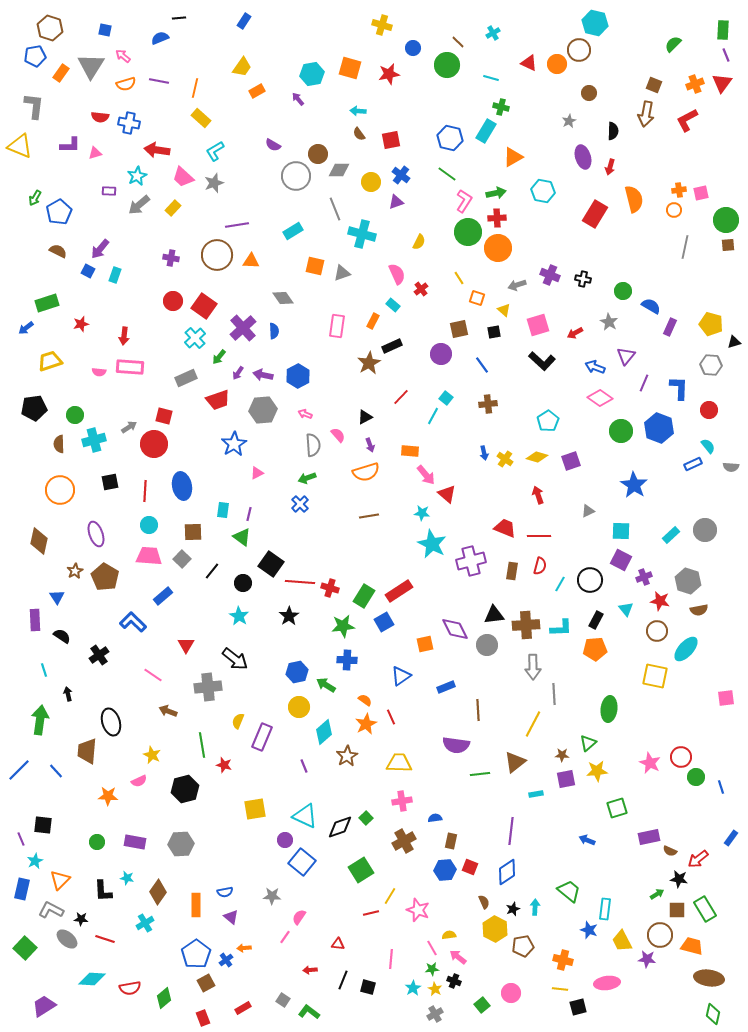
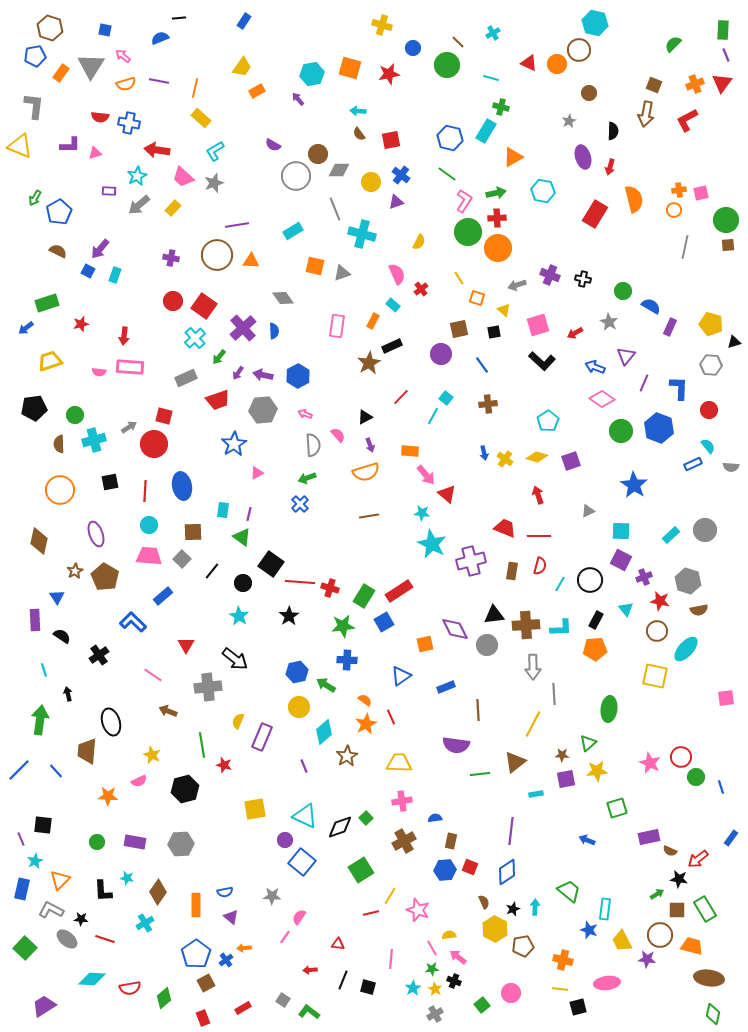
pink diamond at (600, 398): moved 2 px right, 1 px down
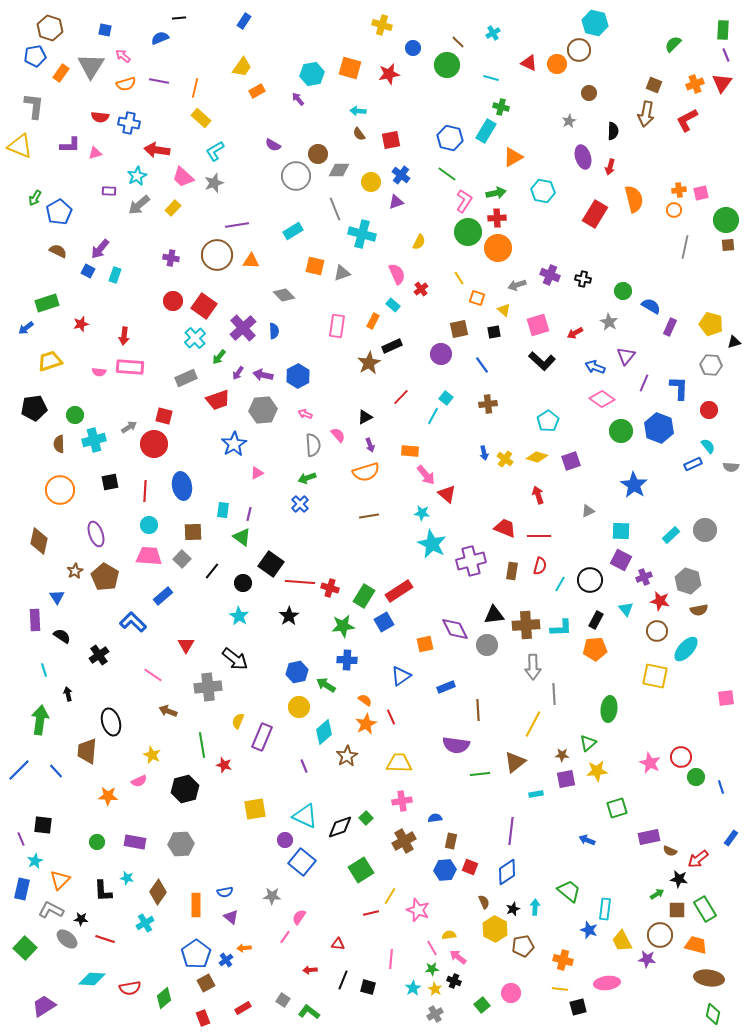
gray diamond at (283, 298): moved 1 px right, 3 px up; rotated 10 degrees counterclockwise
orange trapezoid at (692, 946): moved 4 px right, 1 px up
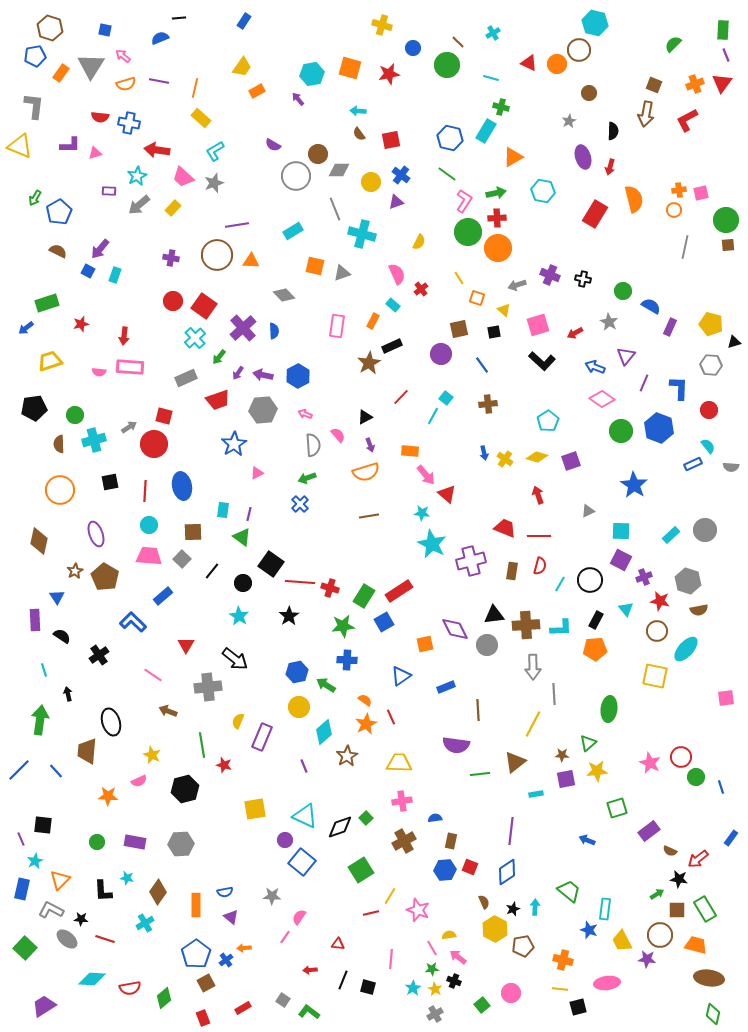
purple rectangle at (649, 837): moved 6 px up; rotated 25 degrees counterclockwise
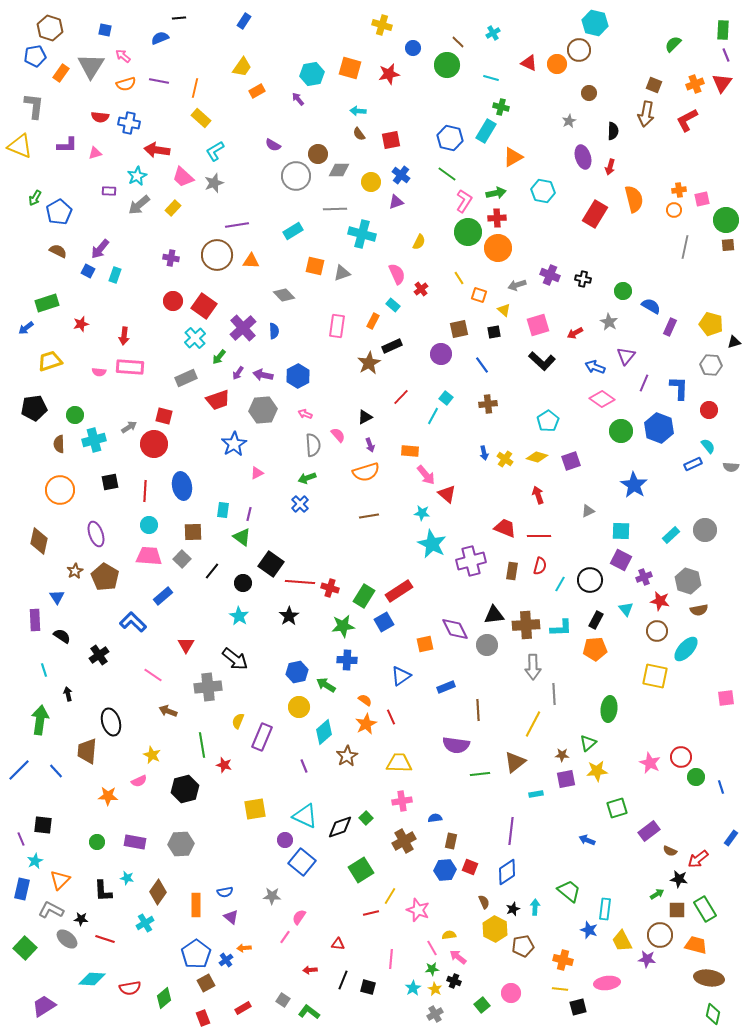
purple L-shape at (70, 145): moved 3 px left
pink square at (701, 193): moved 1 px right, 6 px down
gray line at (335, 209): rotated 70 degrees counterclockwise
orange square at (477, 298): moved 2 px right, 3 px up
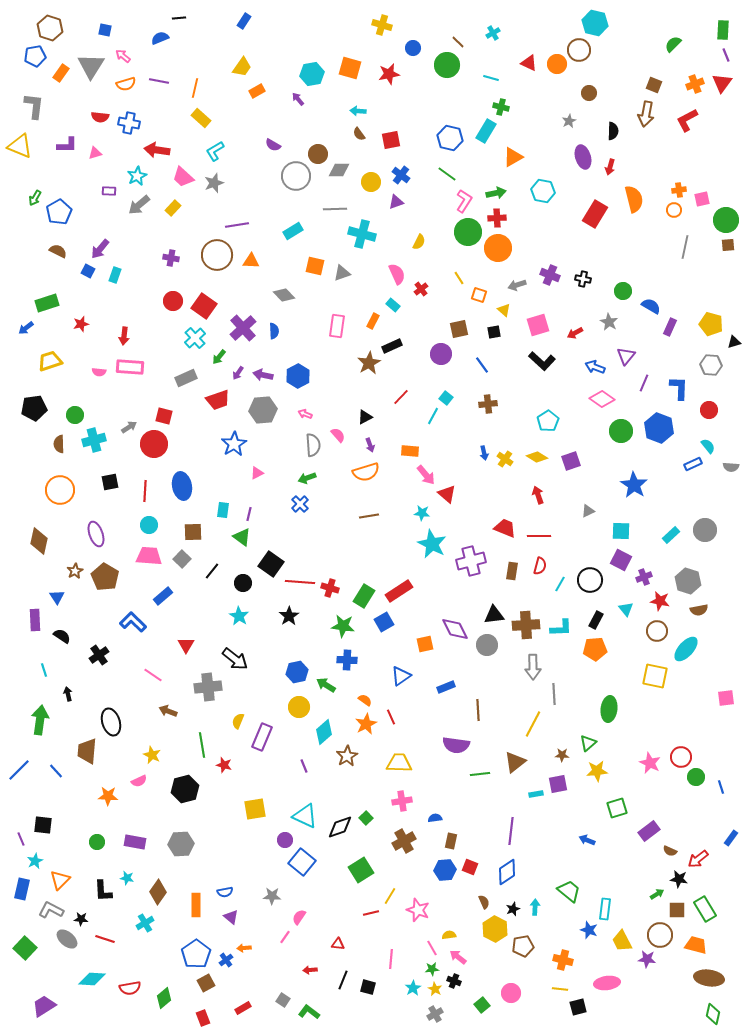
yellow diamond at (537, 457): rotated 15 degrees clockwise
green star at (343, 626): rotated 15 degrees clockwise
purple square at (566, 779): moved 8 px left, 5 px down
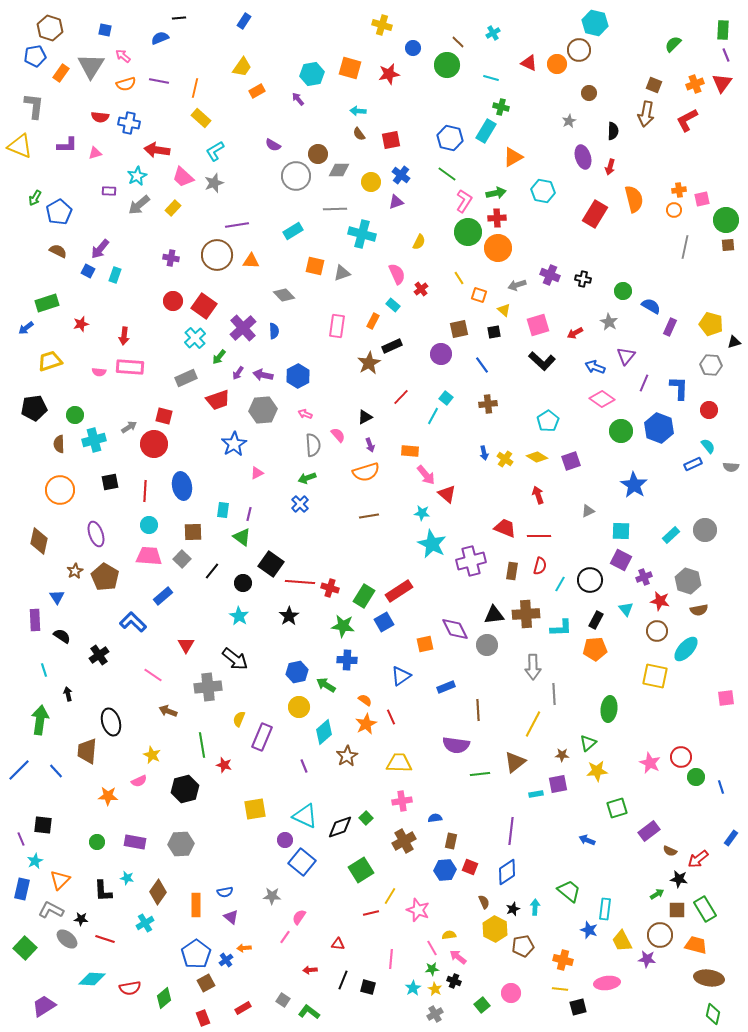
brown cross at (526, 625): moved 11 px up
yellow semicircle at (238, 721): moved 1 px right, 2 px up
